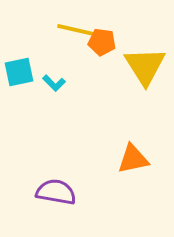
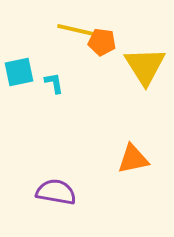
cyan L-shape: rotated 145 degrees counterclockwise
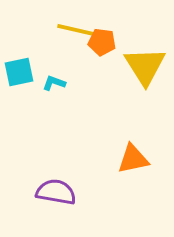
cyan L-shape: rotated 60 degrees counterclockwise
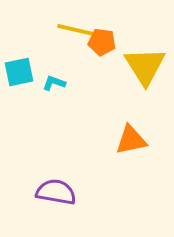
orange triangle: moved 2 px left, 19 px up
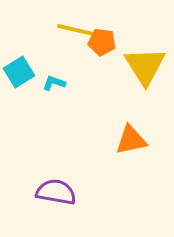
cyan square: rotated 20 degrees counterclockwise
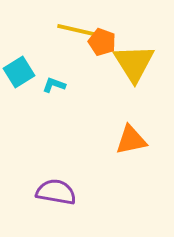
orange pentagon: rotated 12 degrees clockwise
yellow triangle: moved 11 px left, 3 px up
cyan L-shape: moved 2 px down
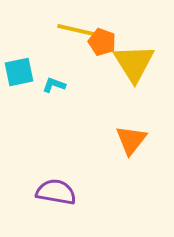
cyan square: rotated 20 degrees clockwise
orange triangle: rotated 40 degrees counterclockwise
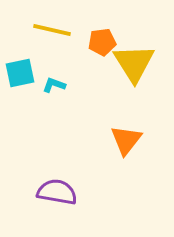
yellow line: moved 24 px left
orange pentagon: rotated 28 degrees counterclockwise
cyan square: moved 1 px right, 1 px down
orange triangle: moved 5 px left
purple semicircle: moved 1 px right
